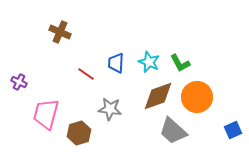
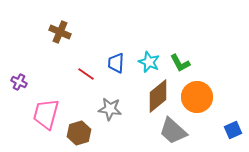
brown diamond: rotated 20 degrees counterclockwise
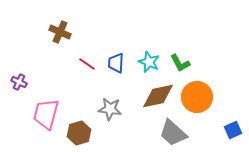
red line: moved 1 px right, 10 px up
brown diamond: rotated 28 degrees clockwise
gray trapezoid: moved 2 px down
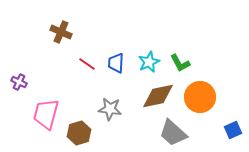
brown cross: moved 1 px right
cyan star: rotated 25 degrees clockwise
orange circle: moved 3 px right
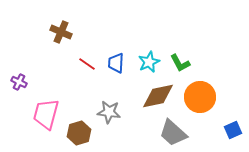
gray star: moved 1 px left, 3 px down
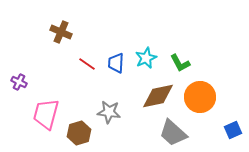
cyan star: moved 3 px left, 4 px up
